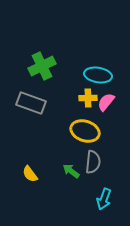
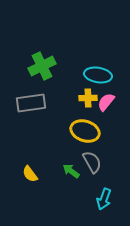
gray rectangle: rotated 28 degrees counterclockwise
gray semicircle: moved 1 px left; rotated 35 degrees counterclockwise
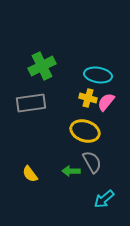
yellow cross: rotated 18 degrees clockwise
green arrow: rotated 36 degrees counterclockwise
cyan arrow: rotated 30 degrees clockwise
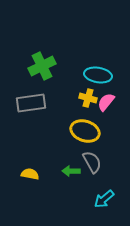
yellow semicircle: rotated 138 degrees clockwise
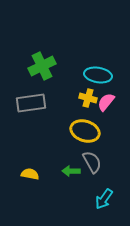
cyan arrow: rotated 15 degrees counterclockwise
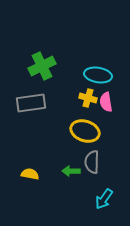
pink semicircle: rotated 48 degrees counterclockwise
gray semicircle: rotated 150 degrees counterclockwise
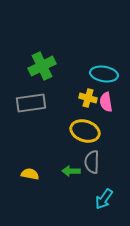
cyan ellipse: moved 6 px right, 1 px up
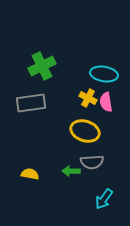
yellow cross: rotated 12 degrees clockwise
gray semicircle: rotated 95 degrees counterclockwise
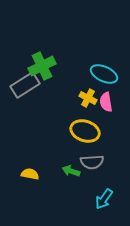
cyan ellipse: rotated 16 degrees clockwise
gray rectangle: moved 6 px left, 18 px up; rotated 24 degrees counterclockwise
green arrow: rotated 18 degrees clockwise
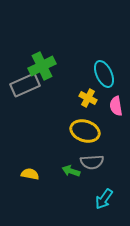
cyan ellipse: rotated 40 degrees clockwise
gray rectangle: rotated 8 degrees clockwise
pink semicircle: moved 10 px right, 4 px down
